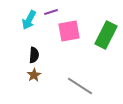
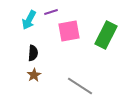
black semicircle: moved 1 px left, 2 px up
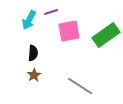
green rectangle: rotated 28 degrees clockwise
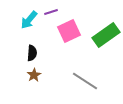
cyan arrow: rotated 12 degrees clockwise
pink square: rotated 15 degrees counterclockwise
black semicircle: moved 1 px left
gray line: moved 5 px right, 5 px up
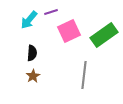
green rectangle: moved 2 px left
brown star: moved 1 px left, 1 px down
gray line: moved 1 px left, 6 px up; rotated 64 degrees clockwise
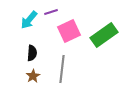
gray line: moved 22 px left, 6 px up
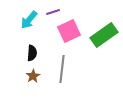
purple line: moved 2 px right
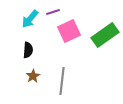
cyan arrow: moved 1 px right, 1 px up
green rectangle: moved 1 px right
black semicircle: moved 4 px left, 3 px up
gray line: moved 12 px down
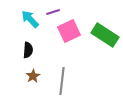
cyan arrow: rotated 96 degrees clockwise
green rectangle: rotated 68 degrees clockwise
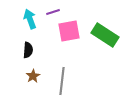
cyan arrow: rotated 24 degrees clockwise
pink square: rotated 15 degrees clockwise
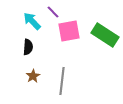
purple line: rotated 64 degrees clockwise
cyan arrow: moved 2 px right, 2 px down; rotated 24 degrees counterclockwise
black semicircle: moved 3 px up
